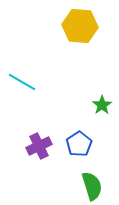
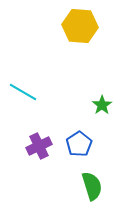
cyan line: moved 1 px right, 10 px down
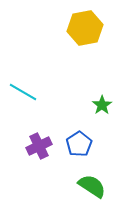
yellow hexagon: moved 5 px right, 2 px down; rotated 16 degrees counterclockwise
green semicircle: rotated 40 degrees counterclockwise
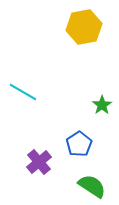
yellow hexagon: moved 1 px left, 1 px up
purple cross: moved 16 px down; rotated 15 degrees counterclockwise
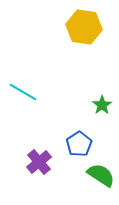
yellow hexagon: rotated 20 degrees clockwise
green semicircle: moved 9 px right, 11 px up
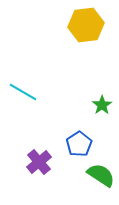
yellow hexagon: moved 2 px right, 2 px up; rotated 16 degrees counterclockwise
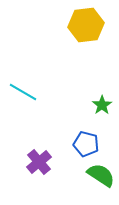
blue pentagon: moved 7 px right; rotated 25 degrees counterclockwise
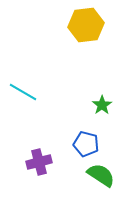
purple cross: rotated 25 degrees clockwise
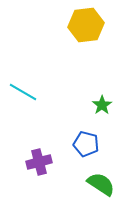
green semicircle: moved 9 px down
